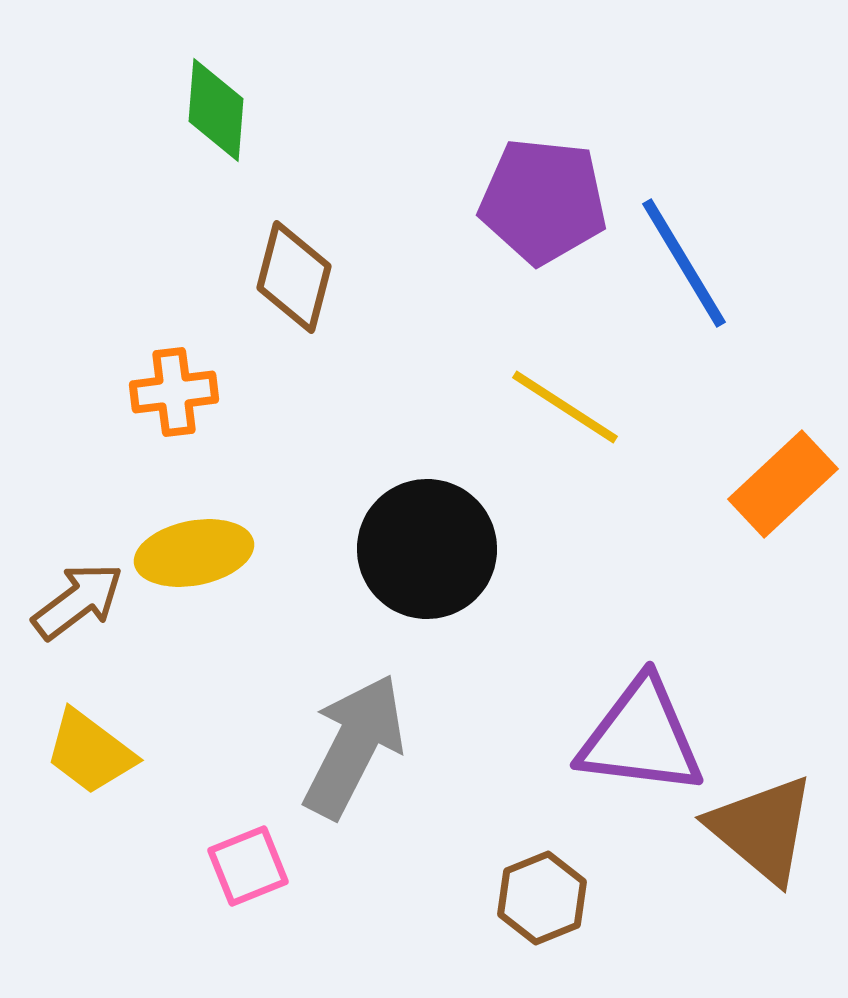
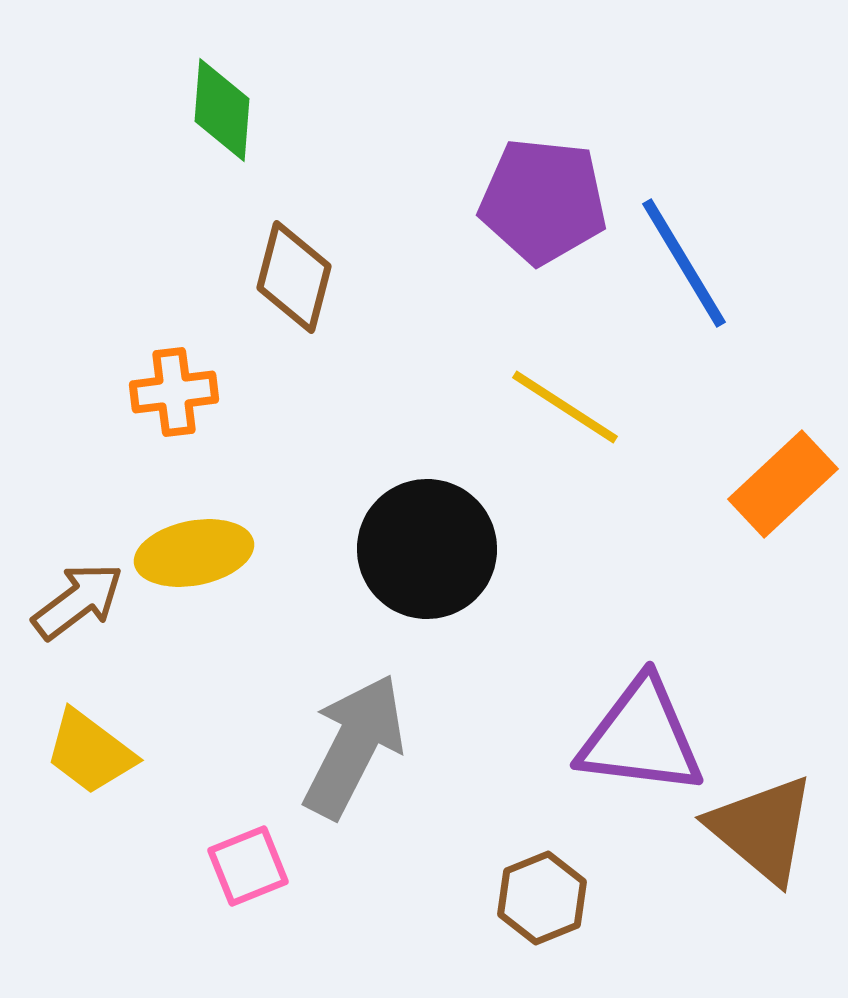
green diamond: moved 6 px right
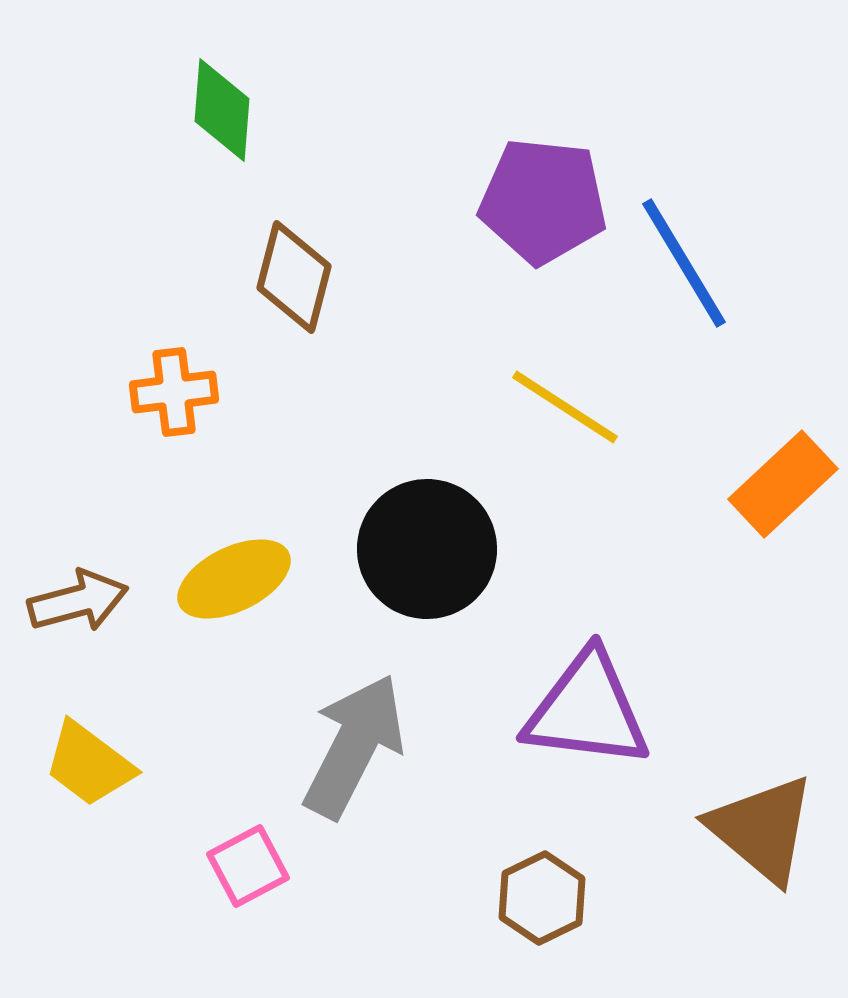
yellow ellipse: moved 40 px right, 26 px down; rotated 15 degrees counterclockwise
brown arrow: rotated 22 degrees clockwise
purple triangle: moved 54 px left, 27 px up
yellow trapezoid: moved 1 px left, 12 px down
pink square: rotated 6 degrees counterclockwise
brown hexagon: rotated 4 degrees counterclockwise
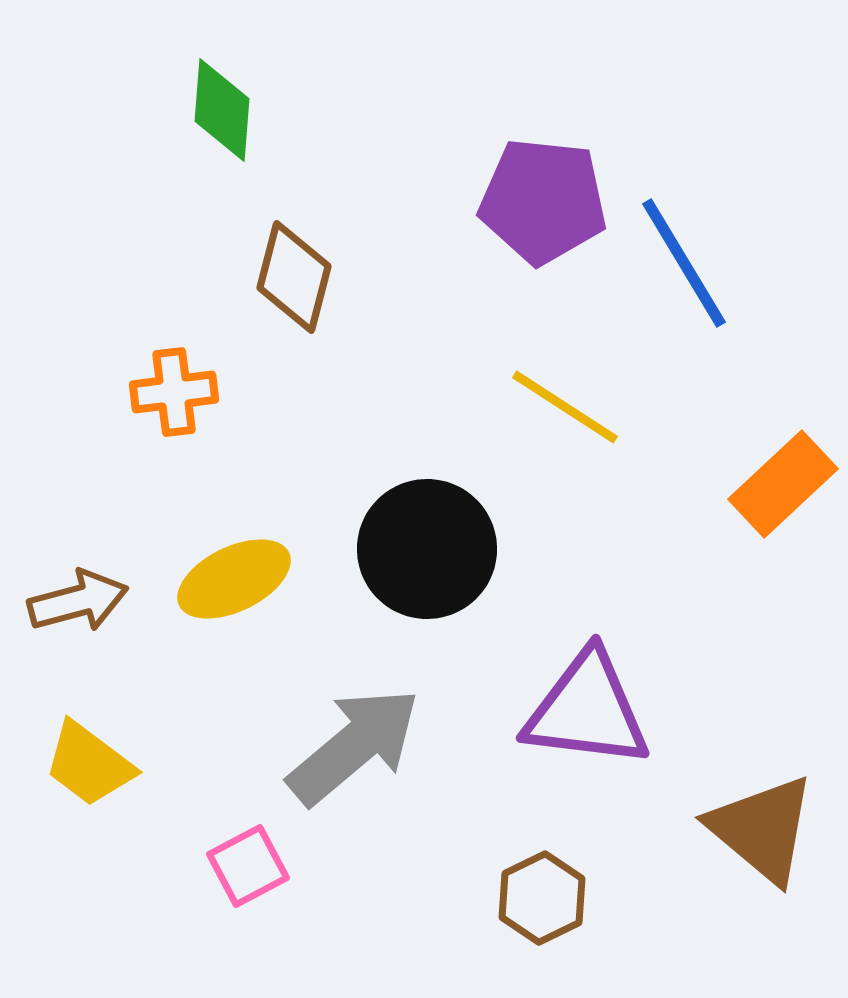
gray arrow: rotated 23 degrees clockwise
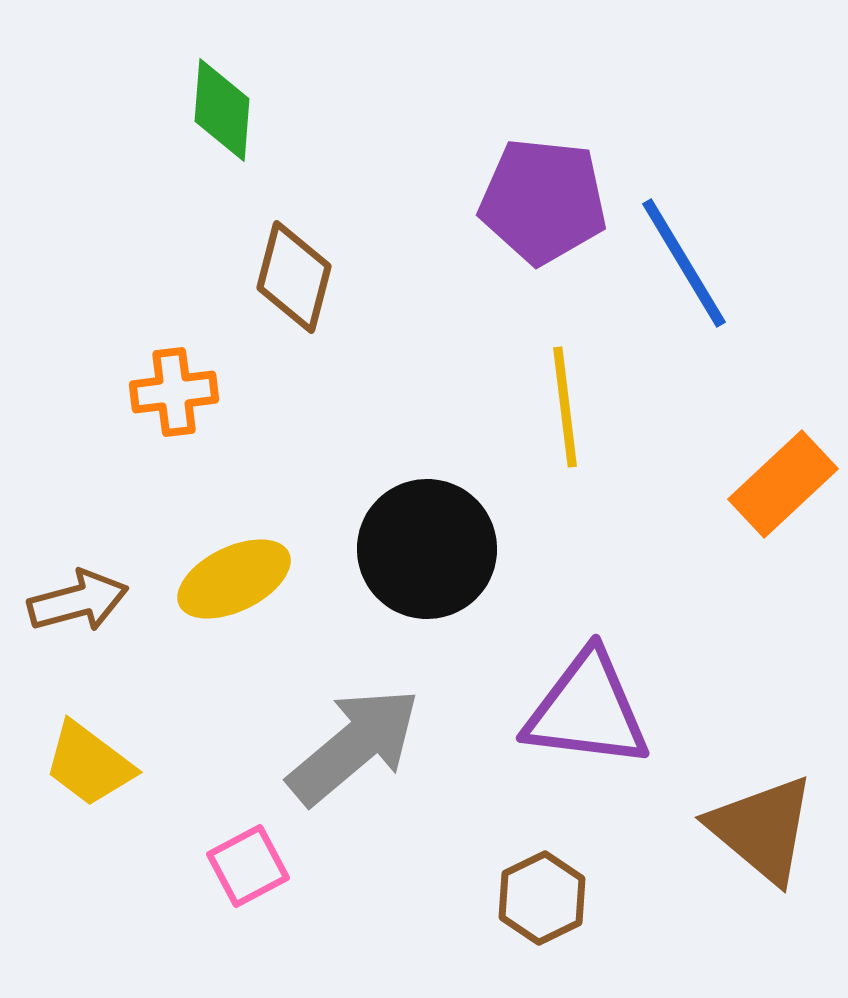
yellow line: rotated 50 degrees clockwise
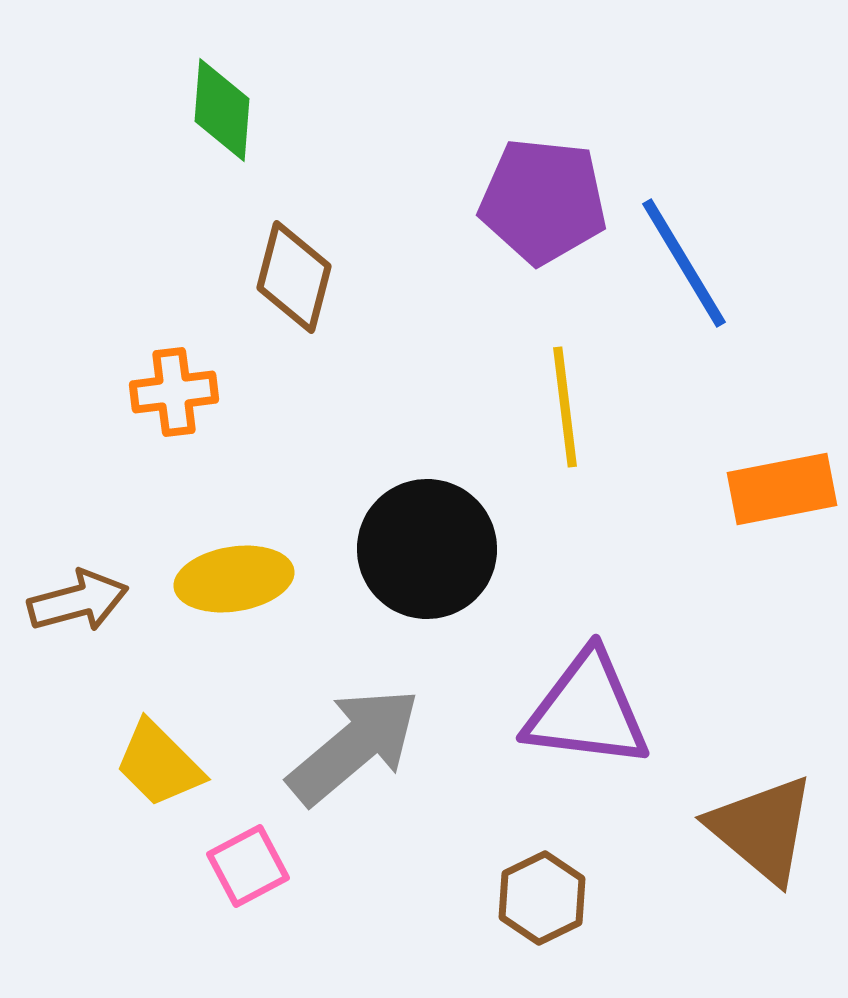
orange rectangle: moved 1 px left, 5 px down; rotated 32 degrees clockwise
yellow ellipse: rotated 17 degrees clockwise
yellow trapezoid: moved 70 px right; rotated 8 degrees clockwise
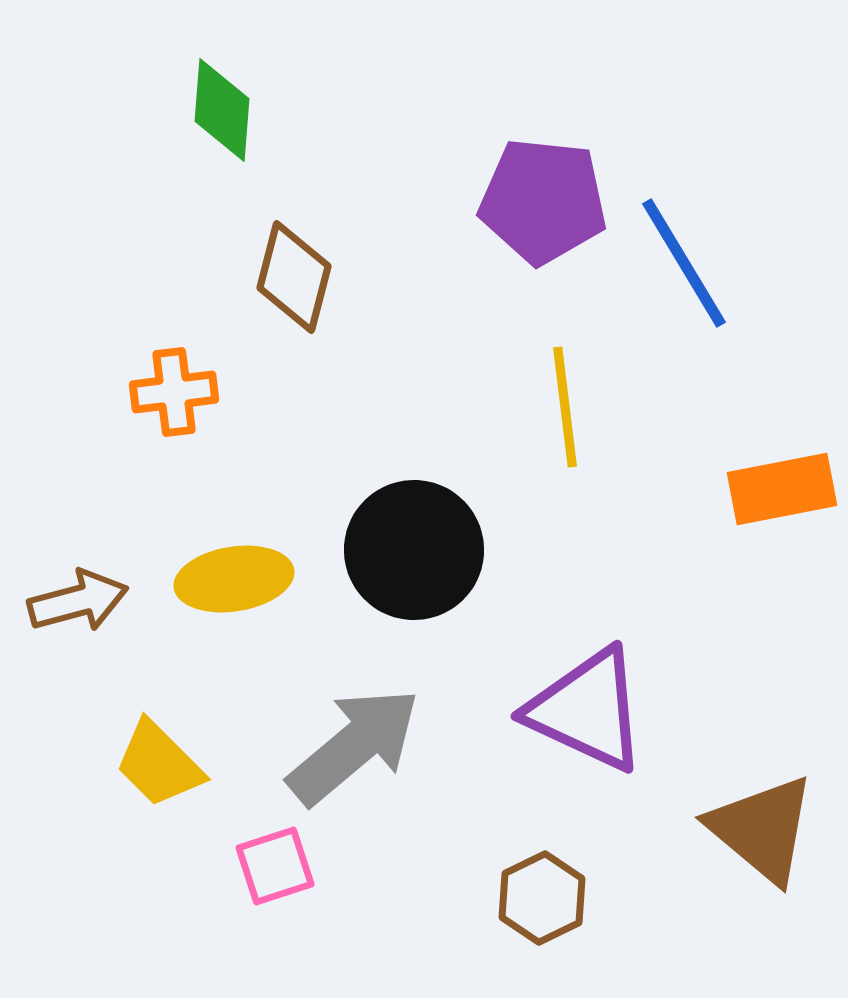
black circle: moved 13 px left, 1 px down
purple triangle: rotated 18 degrees clockwise
pink square: moved 27 px right; rotated 10 degrees clockwise
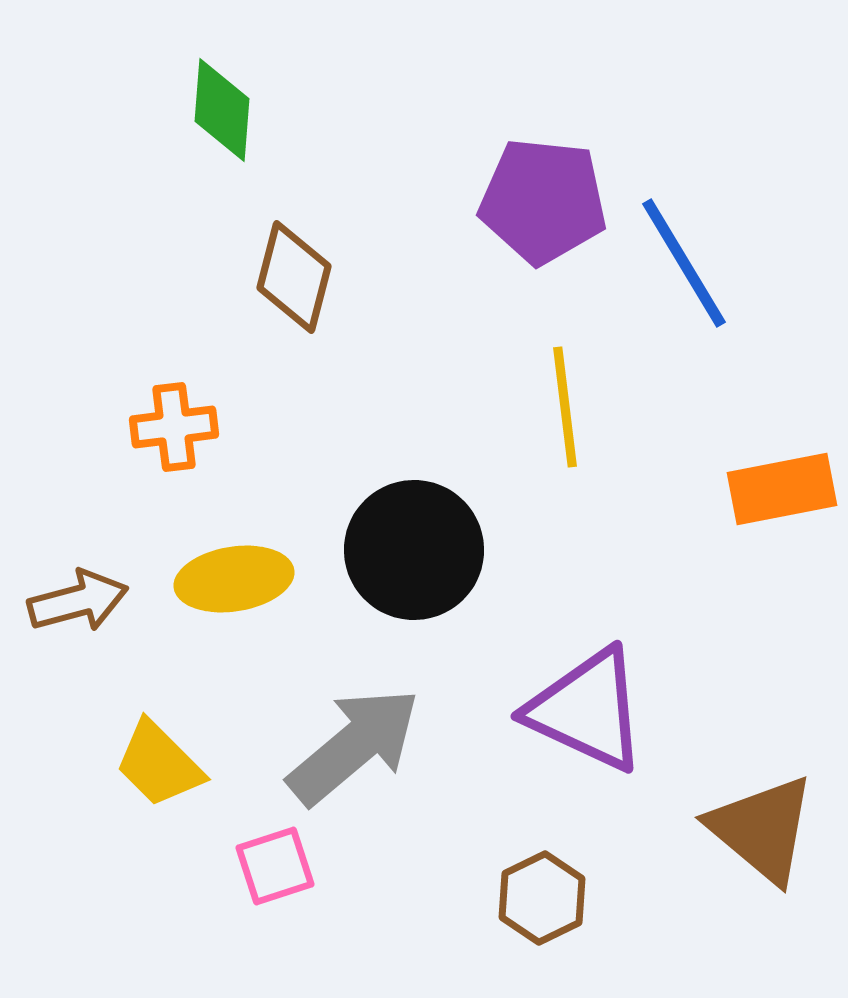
orange cross: moved 35 px down
